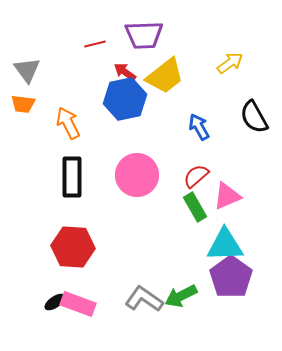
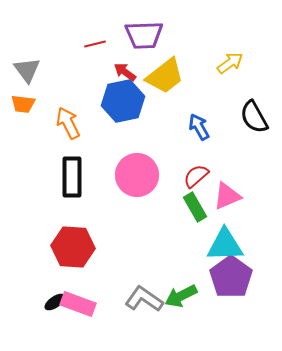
blue hexagon: moved 2 px left, 2 px down
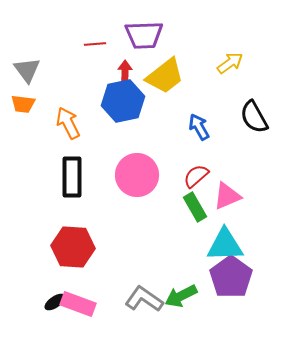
red line: rotated 10 degrees clockwise
red arrow: rotated 55 degrees clockwise
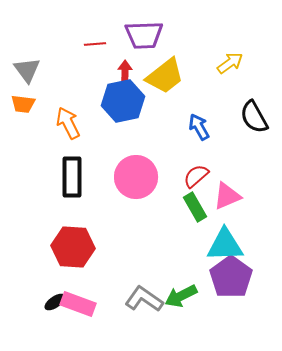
pink circle: moved 1 px left, 2 px down
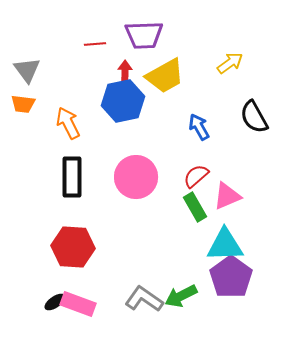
yellow trapezoid: rotated 9 degrees clockwise
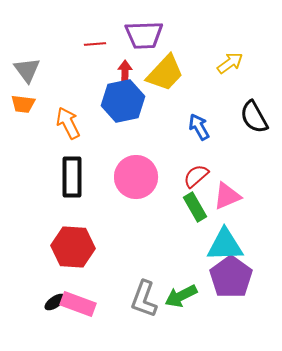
yellow trapezoid: moved 3 px up; rotated 18 degrees counterclockwise
gray L-shape: rotated 105 degrees counterclockwise
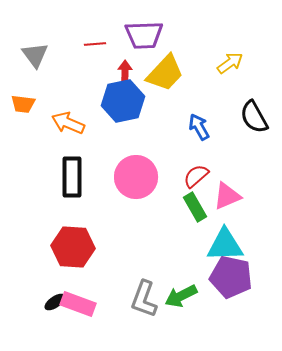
gray triangle: moved 8 px right, 15 px up
orange arrow: rotated 40 degrees counterclockwise
purple pentagon: rotated 24 degrees counterclockwise
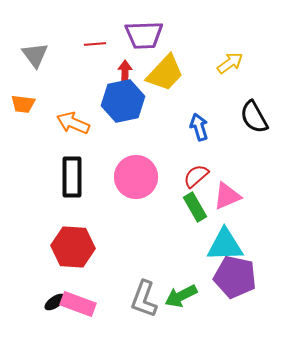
orange arrow: moved 5 px right
blue arrow: rotated 12 degrees clockwise
purple pentagon: moved 4 px right
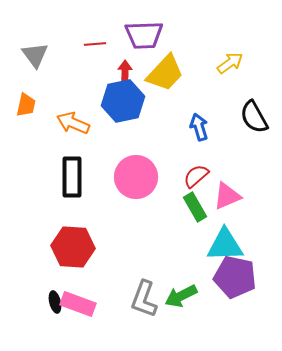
orange trapezoid: moved 3 px right, 1 px down; rotated 85 degrees counterclockwise
black ellipse: rotated 70 degrees counterclockwise
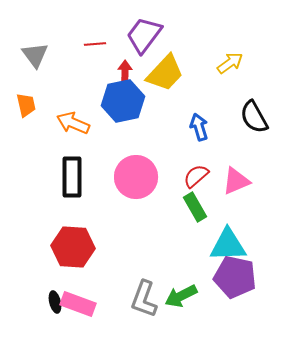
purple trapezoid: rotated 129 degrees clockwise
orange trapezoid: rotated 25 degrees counterclockwise
pink triangle: moved 9 px right, 15 px up
cyan triangle: moved 3 px right
